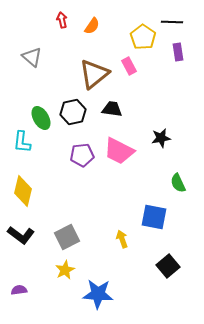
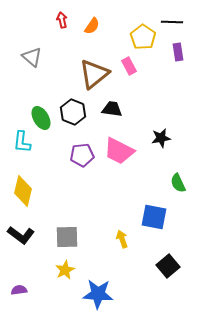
black hexagon: rotated 25 degrees counterclockwise
gray square: rotated 25 degrees clockwise
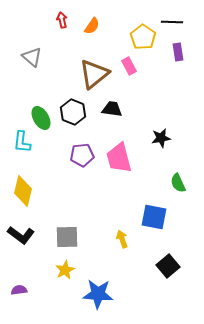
pink trapezoid: moved 7 px down; rotated 48 degrees clockwise
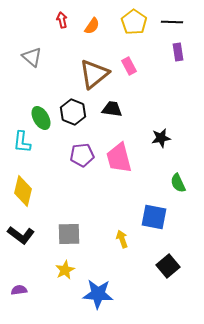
yellow pentagon: moved 9 px left, 15 px up
gray square: moved 2 px right, 3 px up
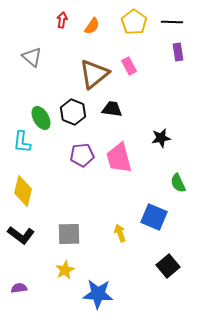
red arrow: rotated 21 degrees clockwise
blue square: rotated 12 degrees clockwise
yellow arrow: moved 2 px left, 6 px up
purple semicircle: moved 2 px up
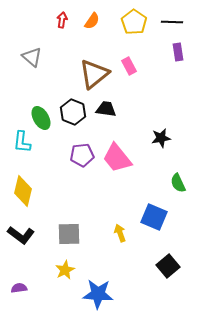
orange semicircle: moved 5 px up
black trapezoid: moved 6 px left
pink trapezoid: moved 2 px left; rotated 24 degrees counterclockwise
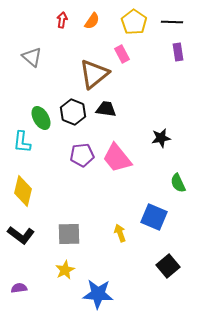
pink rectangle: moved 7 px left, 12 px up
